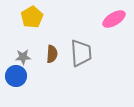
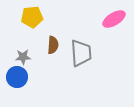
yellow pentagon: rotated 25 degrees clockwise
brown semicircle: moved 1 px right, 9 px up
blue circle: moved 1 px right, 1 px down
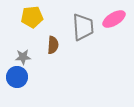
gray trapezoid: moved 2 px right, 26 px up
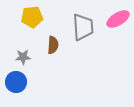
pink ellipse: moved 4 px right
blue circle: moved 1 px left, 5 px down
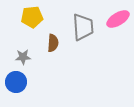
brown semicircle: moved 2 px up
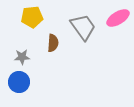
pink ellipse: moved 1 px up
gray trapezoid: rotated 32 degrees counterclockwise
gray star: moved 1 px left
blue circle: moved 3 px right
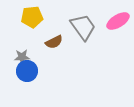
pink ellipse: moved 3 px down
brown semicircle: moved 1 px right, 1 px up; rotated 60 degrees clockwise
blue circle: moved 8 px right, 11 px up
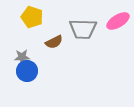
yellow pentagon: rotated 25 degrees clockwise
gray trapezoid: moved 2 px down; rotated 128 degrees clockwise
